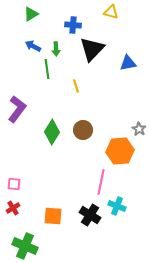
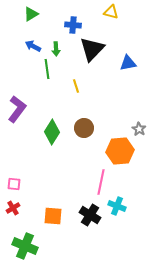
brown circle: moved 1 px right, 2 px up
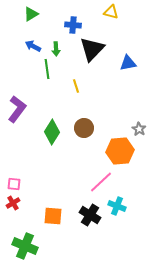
pink line: rotated 35 degrees clockwise
red cross: moved 5 px up
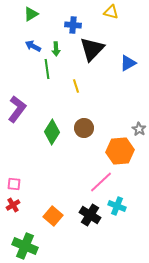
blue triangle: rotated 18 degrees counterclockwise
red cross: moved 2 px down
orange square: rotated 36 degrees clockwise
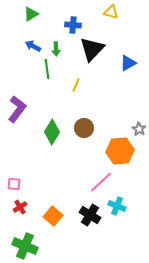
yellow line: moved 1 px up; rotated 40 degrees clockwise
red cross: moved 7 px right, 2 px down
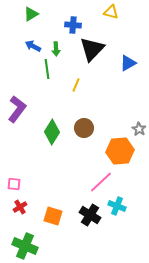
orange square: rotated 24 degrees counterclockwise
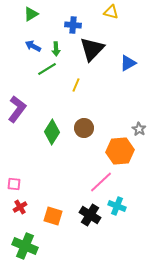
green line: rotated 66 degrees clockwise
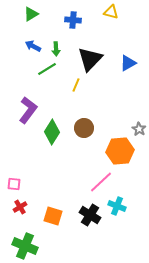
blue cross: moved 5 px up
black triangle: moved 2 px left, 10 px down
purple L-shape: moved 11 px right, 1 px down
